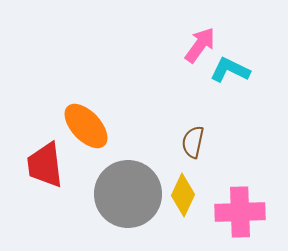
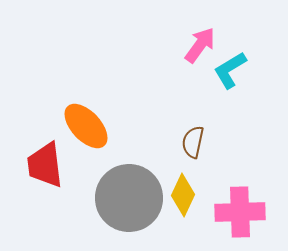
cyan L-shape: rotated 57 degrees counterclockwise
gray circle: moved 1 px right, 4 px down
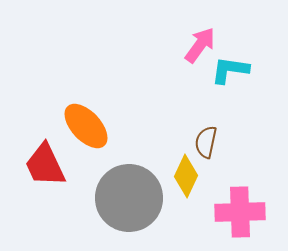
cyan L-shape: rotated 39 degrees clockwise
brown semicircle: moved 13 px right
red trapezoid: rotated 18 degrees counterclockwise
yellow diamond: moved 3 px right, 19 px up
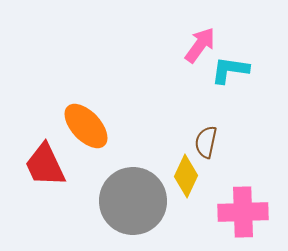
gray circle: moved 4 px right, 3 px down
pink cross: moved 3 px right
